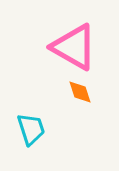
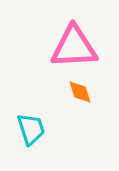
pink triangle: rotated 33 degrees counterclockwise
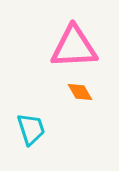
orange diamond: rotated 12 degrees counterclockwise
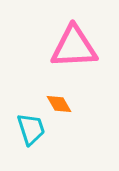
orange diamond: moved 21 px left, 12 px down
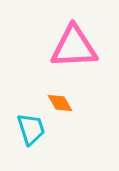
orange diamond: moved 1 px right, 1 px up
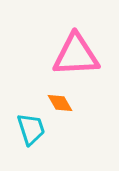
pink triangle: moved 2 px right, 8 px down
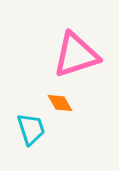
pink triangle: rotated 15 degrees counterclockwise
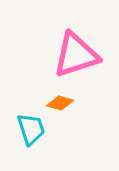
orange diamond: rotated 44 degrees counterclockwise
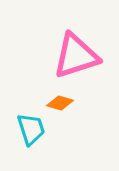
pink triangle: moved 1 px down
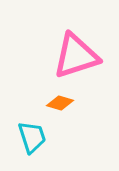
cyan trapezoid: moved 1 px right, 8 px down
